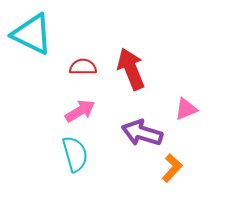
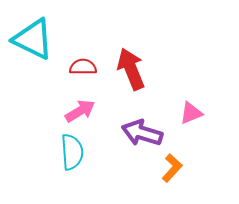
cyan triangle: moved 1 px right, 5 px down
pink triangle: moved 5 px right, 4 px down
cyan semicircle: moved 3 px left, 2 px up; rotated 12 degrees clockwise
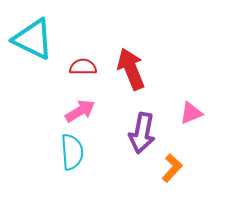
purple arrow: rotated 96 degrees counterclockwise
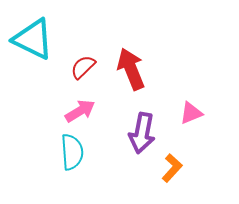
red semicircle: rotated 44 degrees counterclockwise
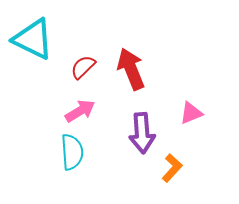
purple arrow: rotated 15 degrees counterclockwise
